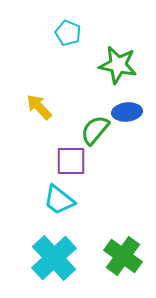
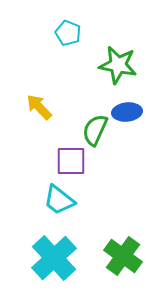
green semicircle: rotated 16 degrees counterclockwise
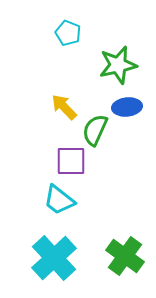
green star: rotated 24 degrees counterclockwise
yellow arrow: moved 25 px right
blue ellipse: moved 5 px up
green cross: moved 2 px right
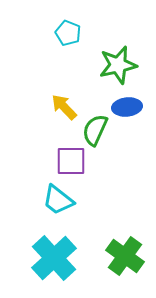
cyan trapezoid: moved 1 px left
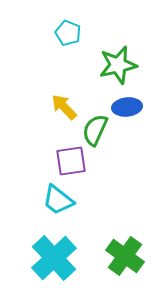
purple square: rotated 8 degrees counterclockwise
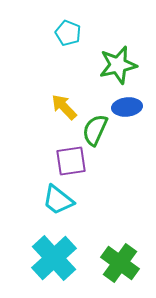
green cross: moved 5 px left, 7 px down
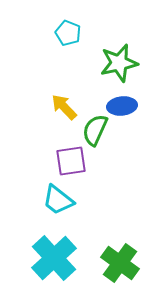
green star: moved 1 px right, 2 px up
blue ellipse: moved 5 px left, 1 px up
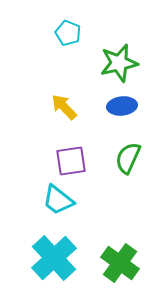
green semicircle: moved 33 px right, 28 px down
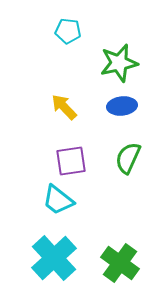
cyan pentagon: moved 2 px up; rotated 15 degrees counterclockwise
